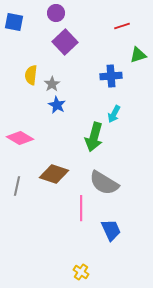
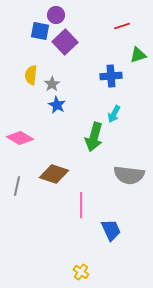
purple circle: moved 2 px down
blue square: moved 26 px right, 9 px down
gray semicircle: moved 25 px right, 8 px up; rotated 24 degrees counterclockwise
pink line: moved 3 px up
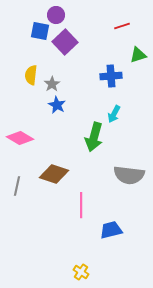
blue trapezoid: rotated 80 degrees counterclockwise
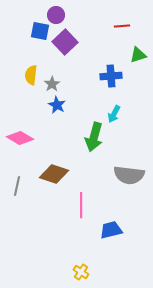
red line: rotated 14 degrees clockwise
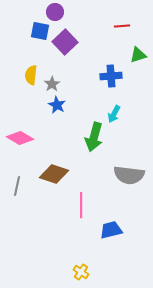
purple circle: moved 1 px left, 3 px up
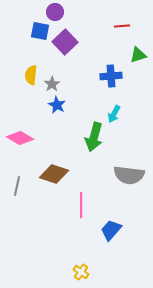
blue trapezoid: rotated 35 degrees counterclockwise
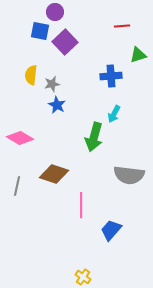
gray star: rotated 21 degrees clockwise
yellow cross: moved 2 px right, 5 px down
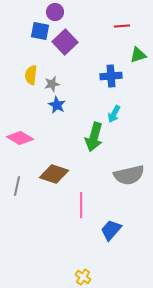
gray semicircle: rotated 20 degrees counterclockwise
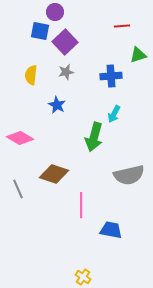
gray star: moved 14 px right, 12 px up
gray line: moved 1 px right, 3 px down; rotated 36 degrees counterclockwise
blue trapezoid: rotated 60 degrees clockwise
